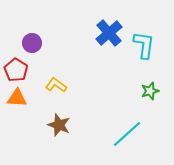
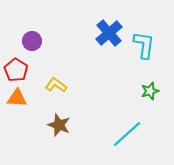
purple circle: moved 2 px up
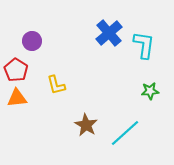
yellow L-shape: rotated 140 degrees counterclockwise
green star: rotated 12 degrees clockwise
orange triangle: rotated 10 degrees counterclockwise
brown star: moved 27 px right; rotated 10 degrees clockwise
cyan line: moved 2 px left, 1 px up
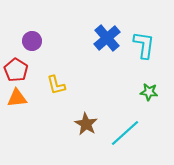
blue cross: moved 2 px left, 5 px down
green star: moved 1 px left, 1 px down; rotated 12 degrees clockwise
brown star: moved 1 px up
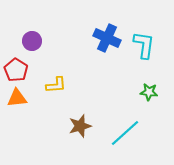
blue cross: rotated 24 degrees counterclockwise
yellow L-shape: rotated 80 degrees counterclockwise
brown star: moved 6 px left, 2 px down; rotated 25 degrees clockwise
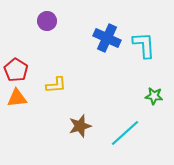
purple circle: moved 15 px right, 20 px up
cyan L-shape: rotated 12 degrees counterclockwise
green star: moved 5 px right, 4 px down
